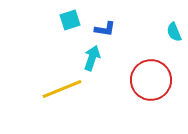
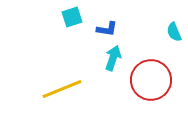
cyan square: moved 2 px right, 3 px up
blue L-shape: moved 2 px right
cyan arrow: moved 21 px right
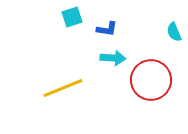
cyan arrow: rotated 75 degrees clockwise
yellow line: moved 1 px right, 1 px up
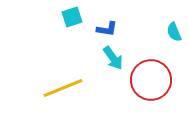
cyan arrow: rotated 50 degrees clockwise
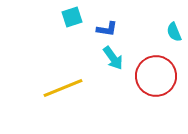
red circle: moved 5 px right, 4 px up
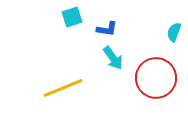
cyan semicircle: rotated 42 degrees clockwise
red circle: moved 2 px down
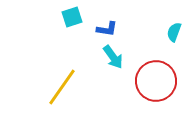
cyan arrow: moved 1 px up
red circle: moved 3 px down
yellow line: moved 1 px left, 1 px up; rotated 33 degrees counterclockwise
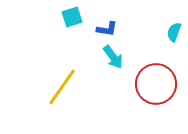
red circle: moved 3 px down
